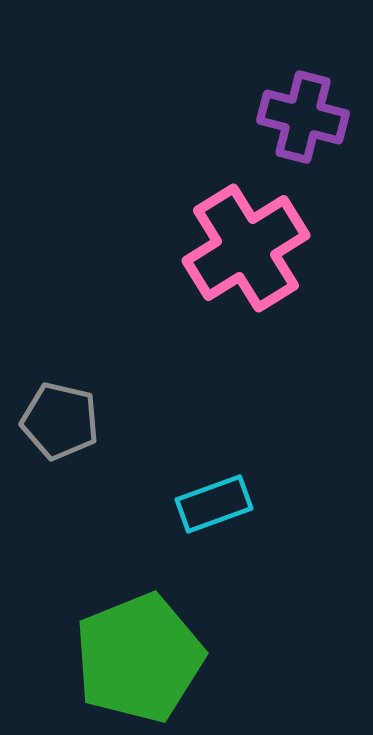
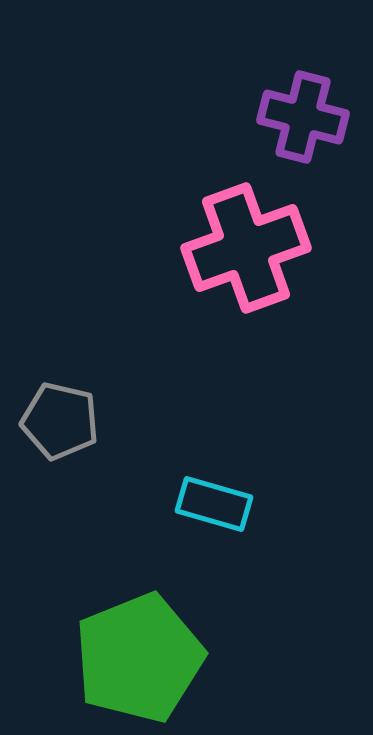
pink cross: rotated 12 degrees clockwise
cyan rectangle: rotated 36 degrees clockwise
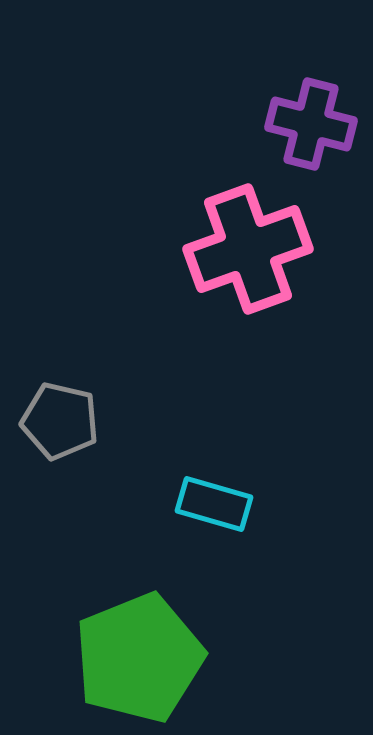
purple cross: moved 8 px right, 7 px down
pink cross: moved 2 px right, 1 px down
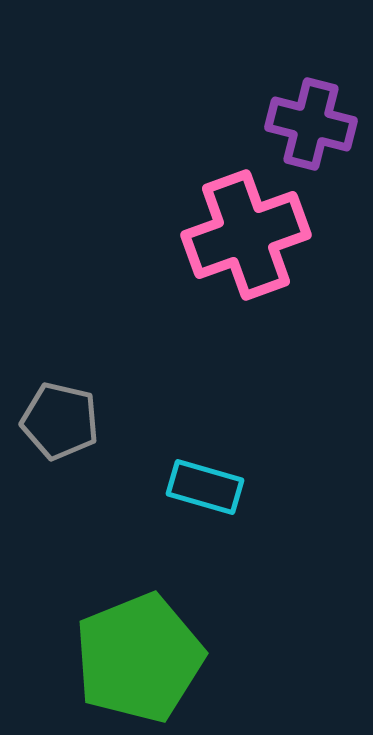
pink cross: moved 2 px left, 14 px up
cyan rectangle: moved 9 px left, 17 px up
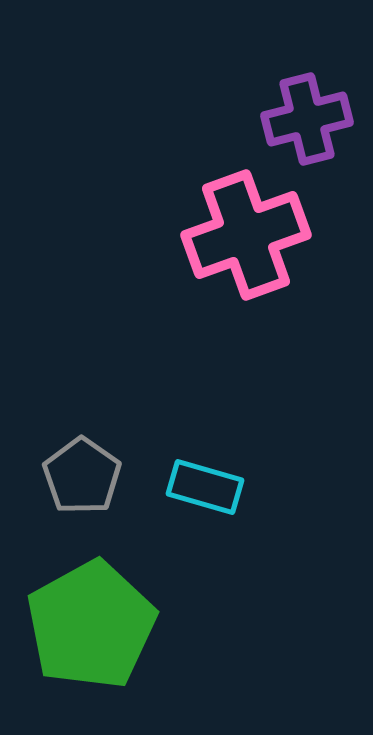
purple cross: moved 4 px left, 5 px up; rotated 28 degrees counterclockwise
gray pentagon: moved 22 px right, 55 px down; rotated 22 degrees clockwise
green pentagon: moved 48 px left, 33 px up; rotated 7 degrees counterclockwise
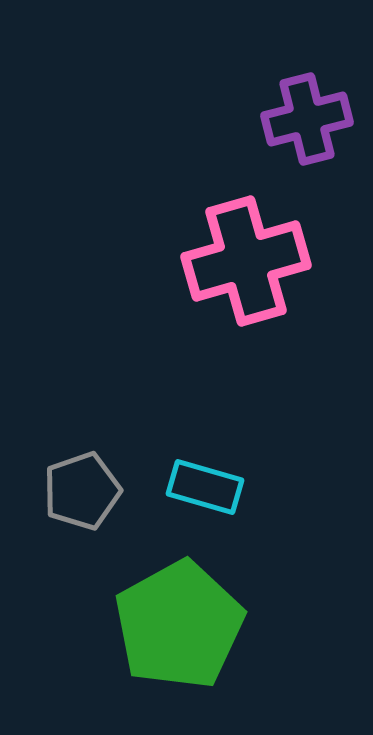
pink cross: moved 26 px down; rotated 4 degrees clockwise
gray pentagon: moved 15 px down; rotated 18 degrees clockwise
green pentagon: moved 88 px right
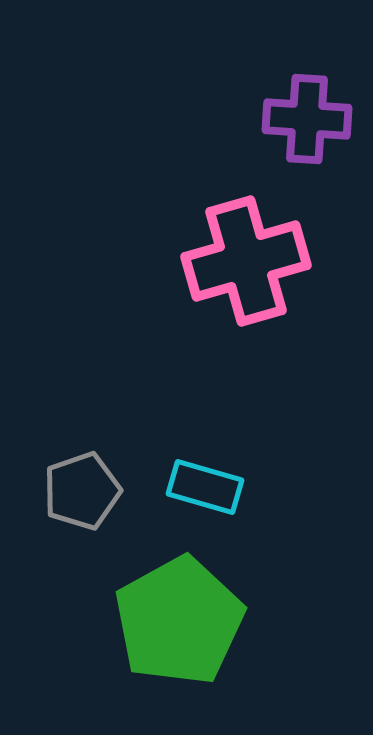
purple cross: rotated 18 degrees clockwise
green pentagon: moved 4 px up
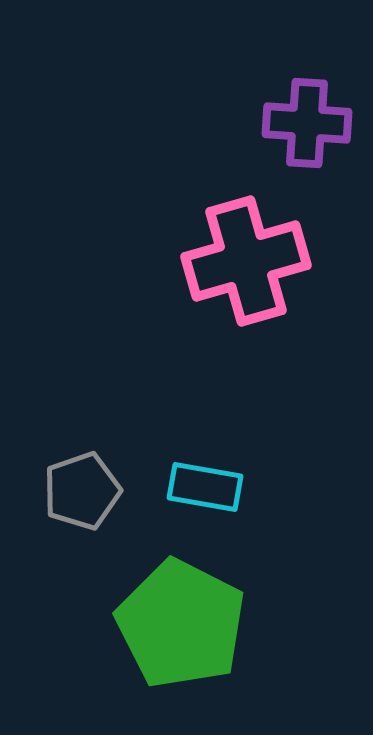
purple cross: moved 4 px down
cyan rectangle: rotated 6 degrees counterclockwise
green pentagon: moved 2 px right, 3 px down; rotated 16 degrees counterclockwise
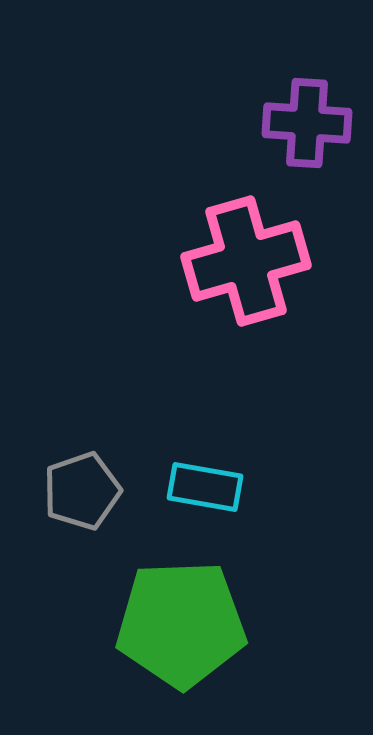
green pentagon: rotated 29 degrees counterclockwise
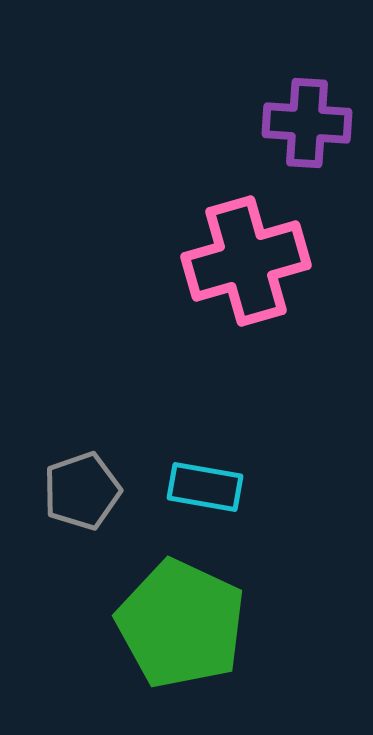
green pentagon: rotated 27 degrees clockwise
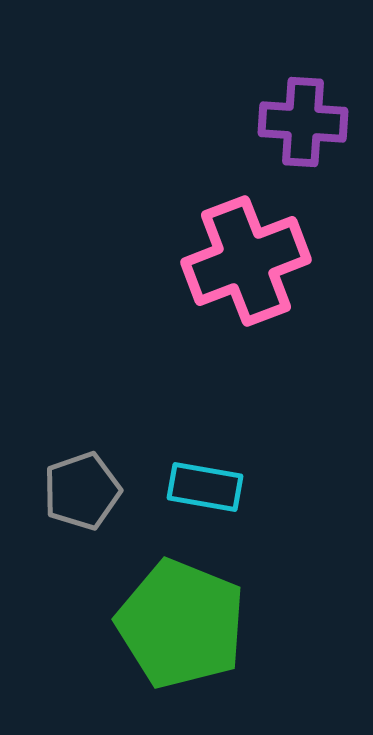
purple cross: moved 4 px left, 1 px up
pink cross: rotated 5 degrees counterclockwise
green pentagon: rotated 3 degrees counterclockwise
